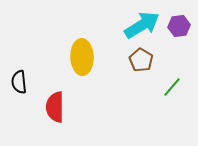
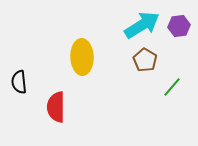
brown pentagon: moved 4 px right
red semicircle: moved 1 px right
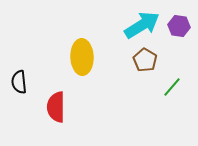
purple hexagon: rotated 15 degrees clockwise
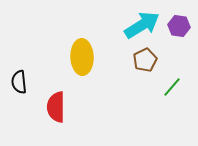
brown pentagon: rotated 15 degrees clockwise
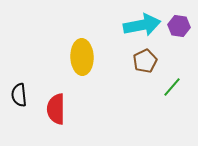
cyan arrow: rotated 21 degrees clockwise
brown pentagon: moved 1 px down
black semicircle: moved 13 px down
red semicircle: moved 2 px down
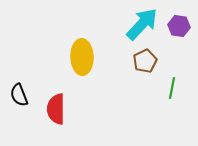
cyan arrow: moved 1 px up; rotated 36 degrees counterclockwise
green line: moved 1 px down; rotated 30 degrees counterclockwise
black semicircle: rotated 15 degrees counterclockwise
